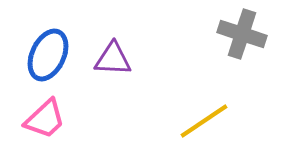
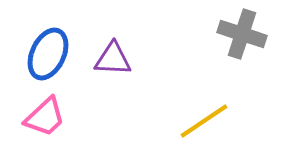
blue ellipse: moved 1 px up
pink trapezoid: moved 2 px up
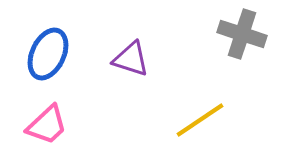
purple triangle: moved 18 px right; rotated 15 degrees clockwise
pink trapezoid: moved 2 px right, 8 px down
yellow line: moved 4 px left, 1 px up
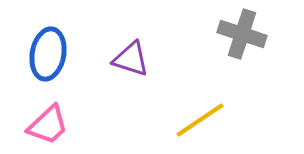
blue ellipse: rotated 15 degrees counterclockwise
pink trapezoid: moved 1 px right
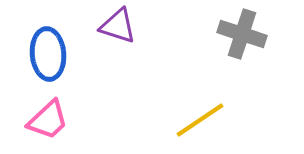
blue ellipse: rotated 15 degrees counterclockwise
purple triangle: moved 13 px left, 33 px up
pink trapezoid: moved 5 px up
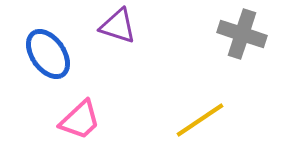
blue ellipse: rotated 30 degrees counterclockwise
pink trapezoid: moved 32 px right
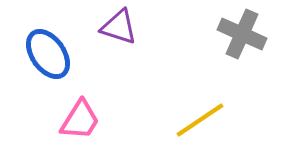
purple triangle: moved 1 px right, 1 px down
gray cross: rotated 6 degrees clockwise
pink trapezoid: rotated 15 degrees counterclockwise
